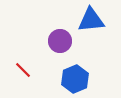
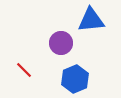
purple circle: moved 1 px right, 2 px down
red line: moved 1 px right
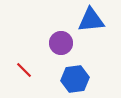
blue hexagon: rotated 16 degrees clockwise
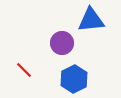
purple circle: moved 1 px right
blue hexagon: moved 1 px left; rotated 20 degrees counterclockwise
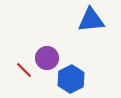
purple circle: moved 15 px left, 15 px down
blue hexagon: moved 3 px left
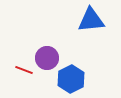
red line: rotated 24 degrees counterclockwise
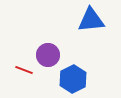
purple circle: moved 1 px right, 3 px up
blue hexagon: moved 2 px right
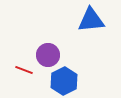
blue hexagon: moved 9 px left, 2 px down
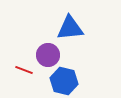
blue triangle: moved 21 px left, 8 px down
blue hexagon: rotated 20 degrees counterclockwise
